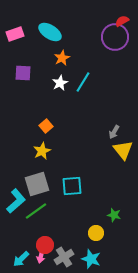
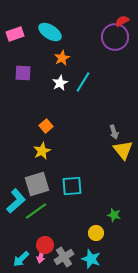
gray arrow: rotated 48 degrees counterclockwise
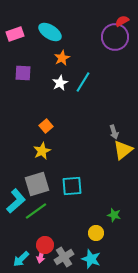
yellow triangle: rotated 30 degrees clockwise
